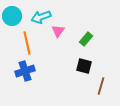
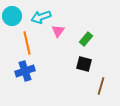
black square: moved 2 px up
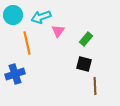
cyan circle: moved 1 px right, 1 px up
blue cross: moved 10 px left, 3 px down
brown line: moved 6 px left; rotated 18 degrees counterclockwise
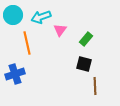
pink triangle: moved 2 px right, 1 px up
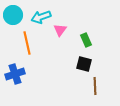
green rectangle: moved 1 px down; rotated 64 degrees counterclockwise
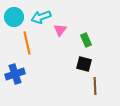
cyan circle: moved 1 px right, 2 px down
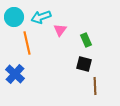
blue cross: rotated 30 degrees counterclockwise
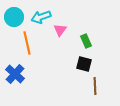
green rectangle: moved 1 px down
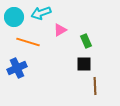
cyan arrow: moved 4 px up
pink triangle: rotated 24 degrees clockwise
orange line: moved 1 px right, 1 px up; rotated 60 degrees counterclockwise
black square: rotated 14 degrees counterclockwise
blue cross: moved 2 px right, 6 px up; rotated 24 degrees clockwise
